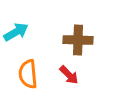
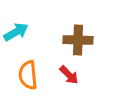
orange semicircle: moved 1 px down
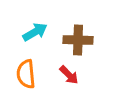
cyan arrow: moved 19 px right
orange semicircle: moved 2 px left, 1 px up
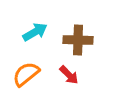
orange semicircle: rotated 56 degrees clockwise
